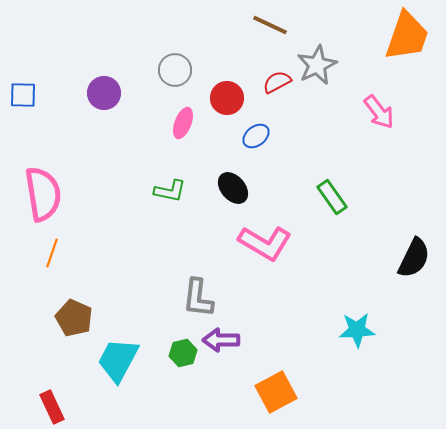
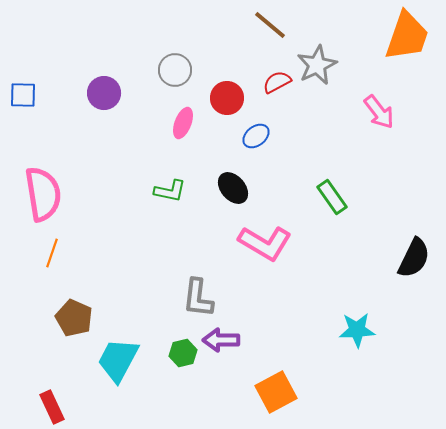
brown line: rotated 15 degrees clockwise
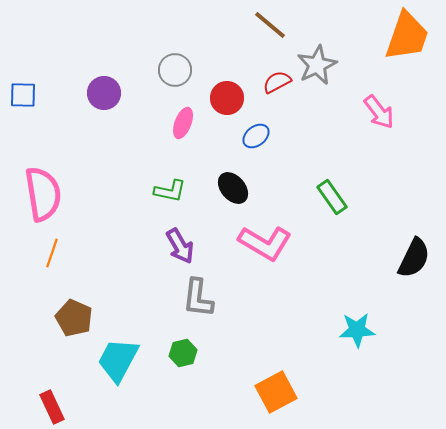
purple arrow: moved 41 px left, 94 px up; rotated 120 degrees counterclockwise
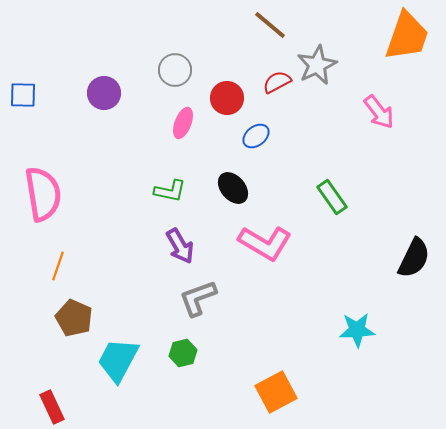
orange line: moved 6 px right, 13 px down
gray L-shape: rotated 63 degrees clockwise
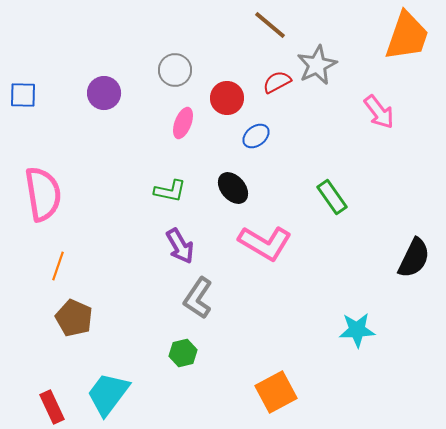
gray L-shape: rotated 36 degrees counterclockwise
cyan trapezoid: moved 10 px left, 34 px down; rotated 9 degrees clockwise
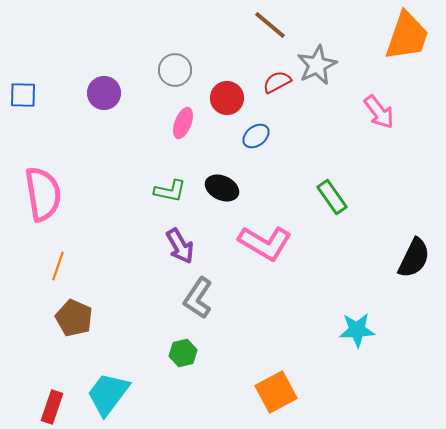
black ellipse: moved 11 px left; rotated 24 degrees counterclockwise
red rectangle: rotated 44 degrees clockwise
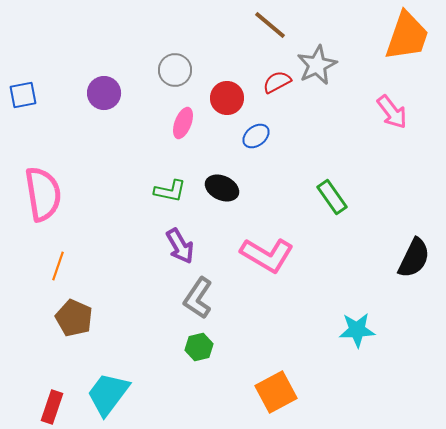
blue square: rotated 12 degrees counterclockwise
pink arrow: moved 13 px right
pink L-shape: moved 2 px right, 12 px down
green hexagon: moved 16 px right, 6 px up
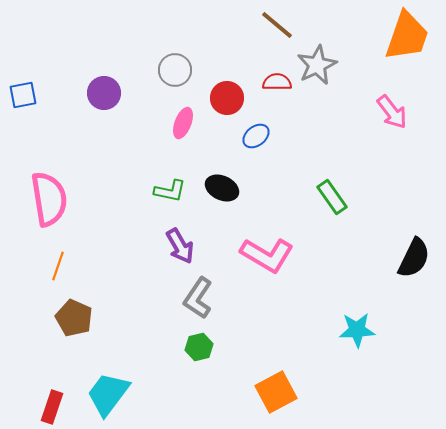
brown line: moved 7 px right
red semicircle: rotated 28 degrees clockwise
pink semicircle: moved 6 px right, 5 px down
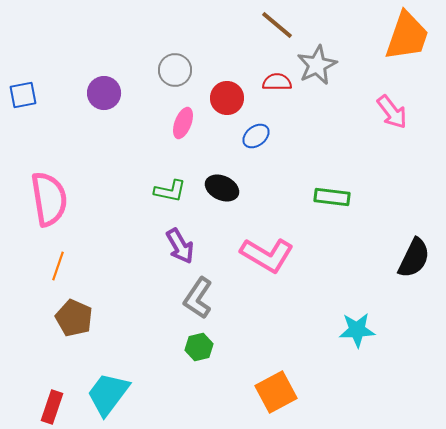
green rectangle: rotated 48 degrees counterclockwise
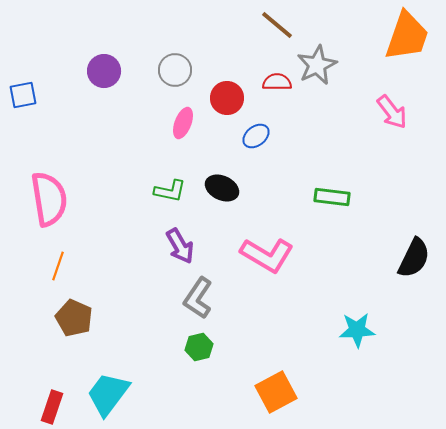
purple circle: moved 22 px up
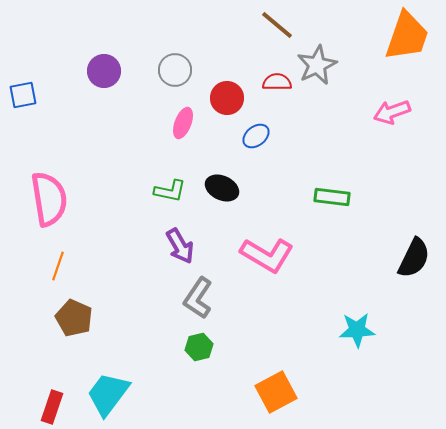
pink arrow: rotated 108 degrees clockwise
